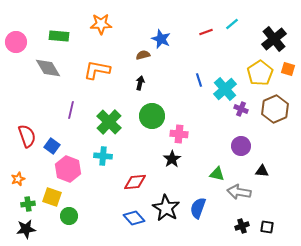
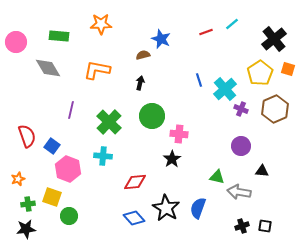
green triangle at (217, 174): moved 3 px down
black square at (267, 227): moved 2 px left, 1 px up
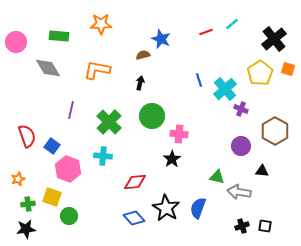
brown hexagon at (275, 109): moved 22 px down; rotated 8 degrees counterclockwise
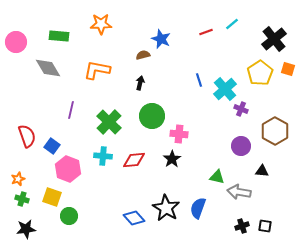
red diamond at (135, 182): moved 1 px left, 22 px up
green cross at (28, 204): moved 6 px left, 5 px up; rotated 24 degrees clockwise
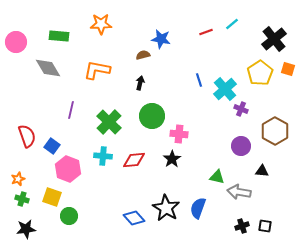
blue star at (161, 39): rotated 12 degrees counterclockwise
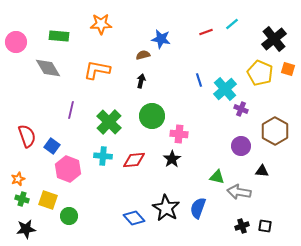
yellow pentagon at (260, 73): rotated 15 degrees counterclockwise
black arrow at (140, 83): moved 1 px right, 2 px up
yellow square at (52, 197): moved 4 px left, 3 px down
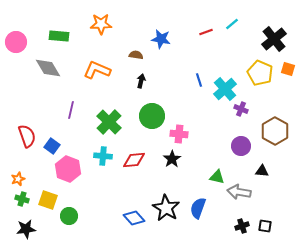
brown semicircle at (143, 55): moved 7 px left; rotated 24 degrees clockwise
orange L-shape at (97, 70): rotated 12 degrees clockwise
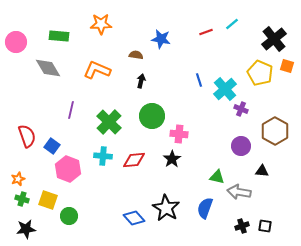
orange square at (288, 69): moved 1 px left, 3 px up
blue semicircle at (198, 208): moved 7 px right
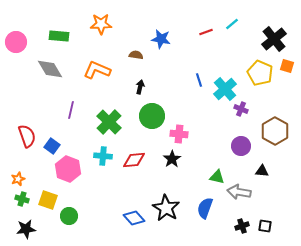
gray diamond at (48, 68): moved 2 px right, 1 px down
black arrow at (141, 81): moved 1 px left, 6 px down
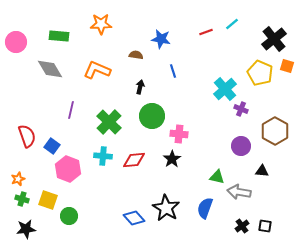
blue line at (199, 80): moved 26 px left, 9 px up
black cross at (242, 226): rotated 16 degrees counterclockwise
